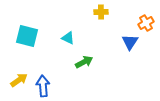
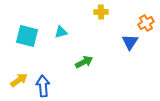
cyan triangle: moved 7 px left, 6 px up; rotated 40 degrees counterclockwise
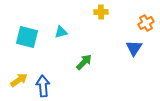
cyan square: moved 1 px down
blue triangle: moved 4 px right, 6 px down
green arrow: rotated 18 degrees counterclockwise
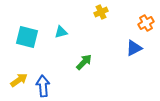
yellow cross: rotated 24 degrees counterclockwise
blue triangle: rotated 30 degrees clockwise
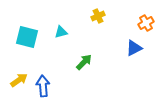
yellow cross: moved 3 px left, 4 px down
